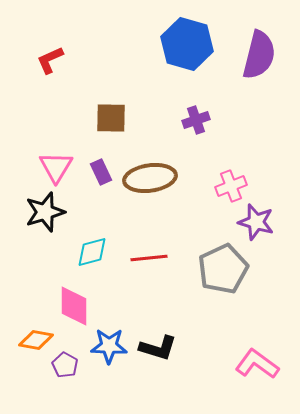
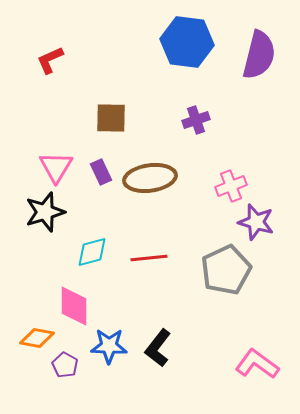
blue hexagon: moved 2 px up; rotated 9 degrees counterclockwise
gray pentagon: moved 3 px right, 1 px down
orange diamond: moved 1 px right, 2 px up
black L-shape: rotated 111 degrees clockwise
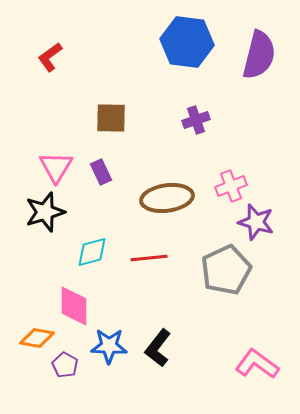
red L-shape: moved 3 px up; rotated 12 degrees counterclockwise
brown ellipse: moved 17 px right, 20 px down
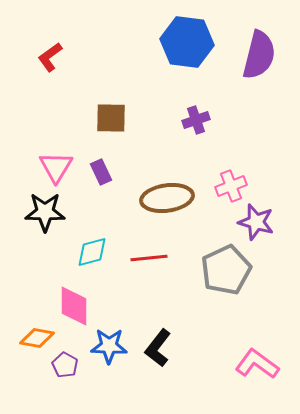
black star: rotated 18 degrees clockwise
